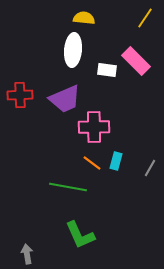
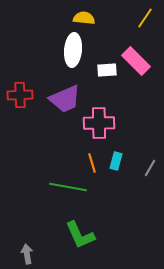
white rectangle: rotated 12 degrees counterclockwise
pink cross: moved 5 px right, 4 px up
orange line: rotated 36 degrees clockwise
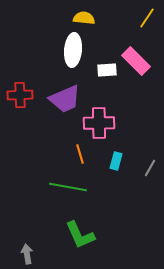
yellow line: moved 2 px right
orange line: moved 12 px left, 9 px up
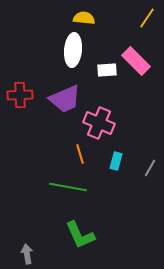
pink cross: rotated 24 degrees clockwise
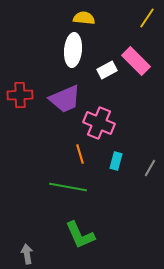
white rectangle: rotated 24 degrees counterclockwise
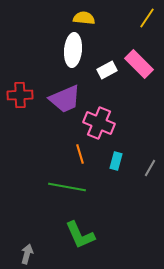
pink rectangle: moved 3 px right, 3 px down
green line: moved 1 px left
gray arrow: rotated 24 degrees clockwise
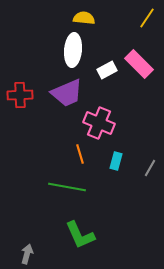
purple trapezoid: moved 2 px right, 6 px up
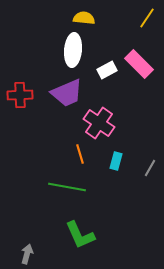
pink cross: rotated 12 degrees clockwise
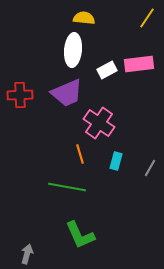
pink rectangle: rotated 52 degrees counterclockwise
